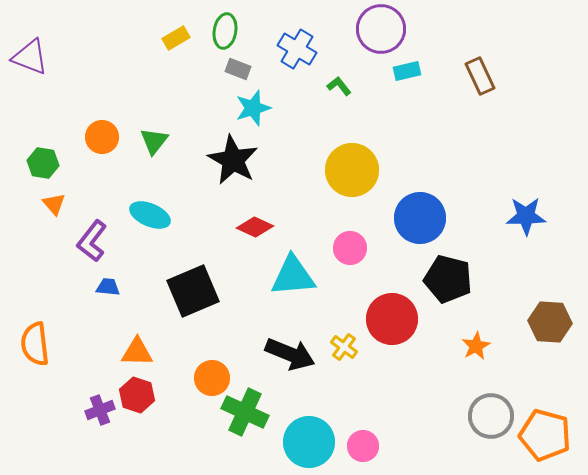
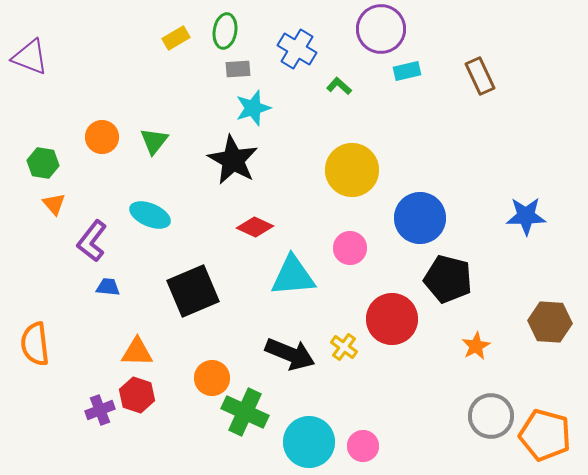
gray rectangle at (238, 69): rotated 25 degrees counterclockwise
green L-shape at (339, 86): rotated 10 degrees counterclockwise
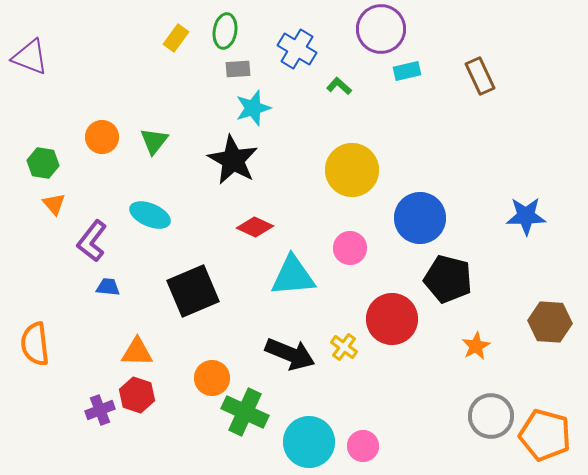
yellow rectangle at (176, 38): rotated 24 degrees counterclockwise
